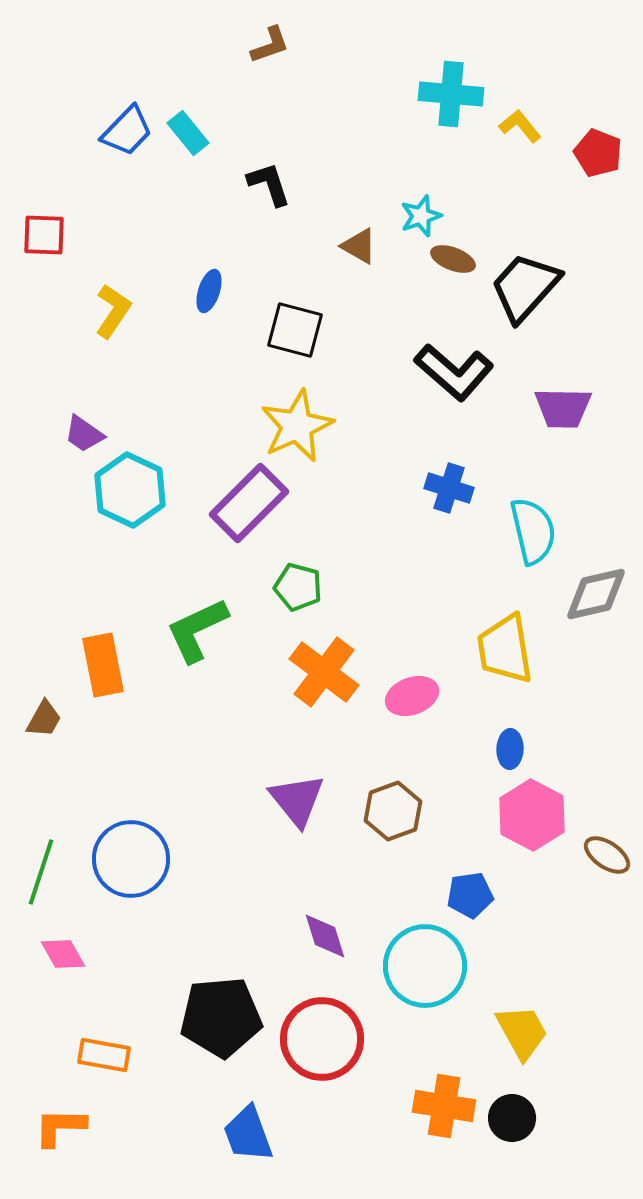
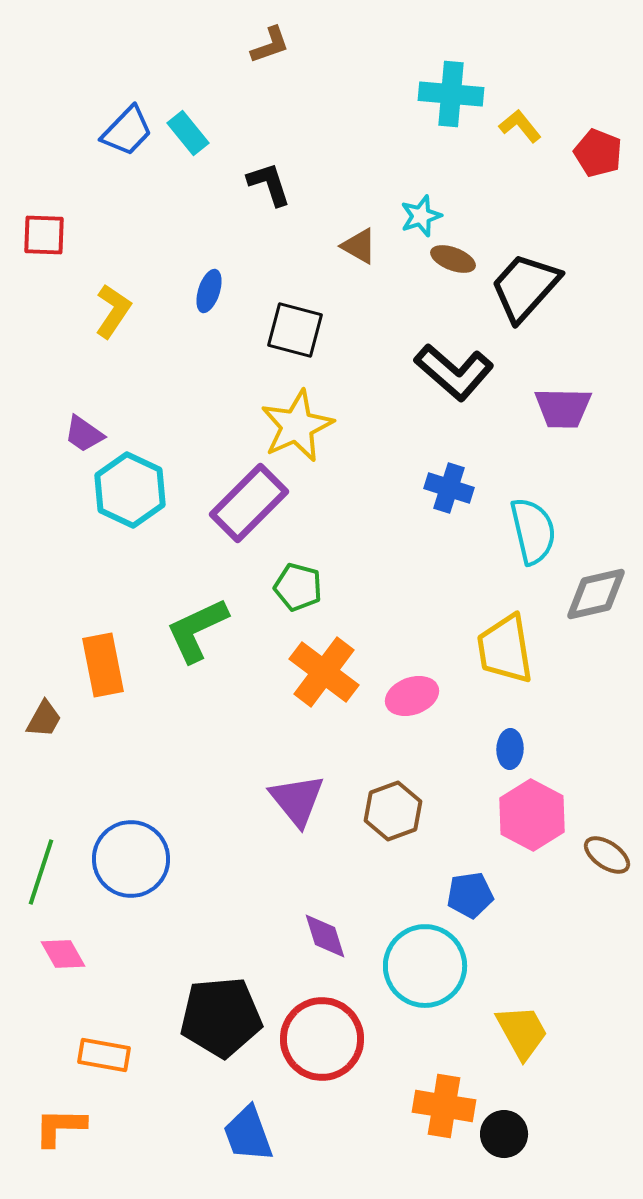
black circle at (512, 1118): moved 8 px left, 16 px down
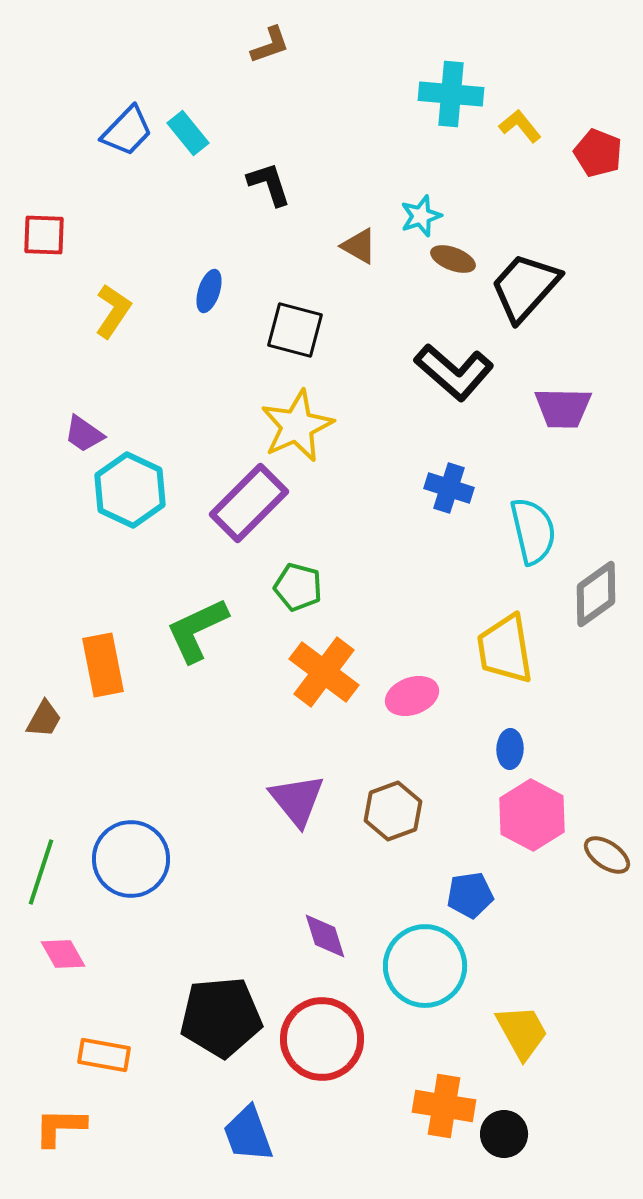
gray diamond at (596, 594): rotated 22 degrees counterclockwise
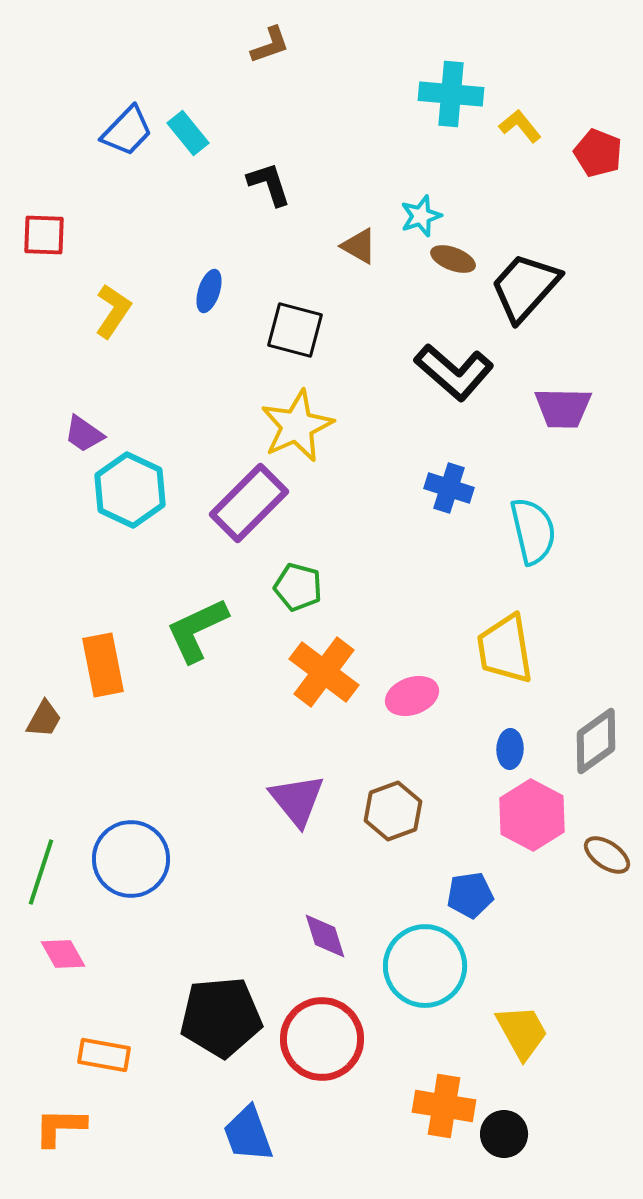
gray diamond at (596, 594): moved 147 px down
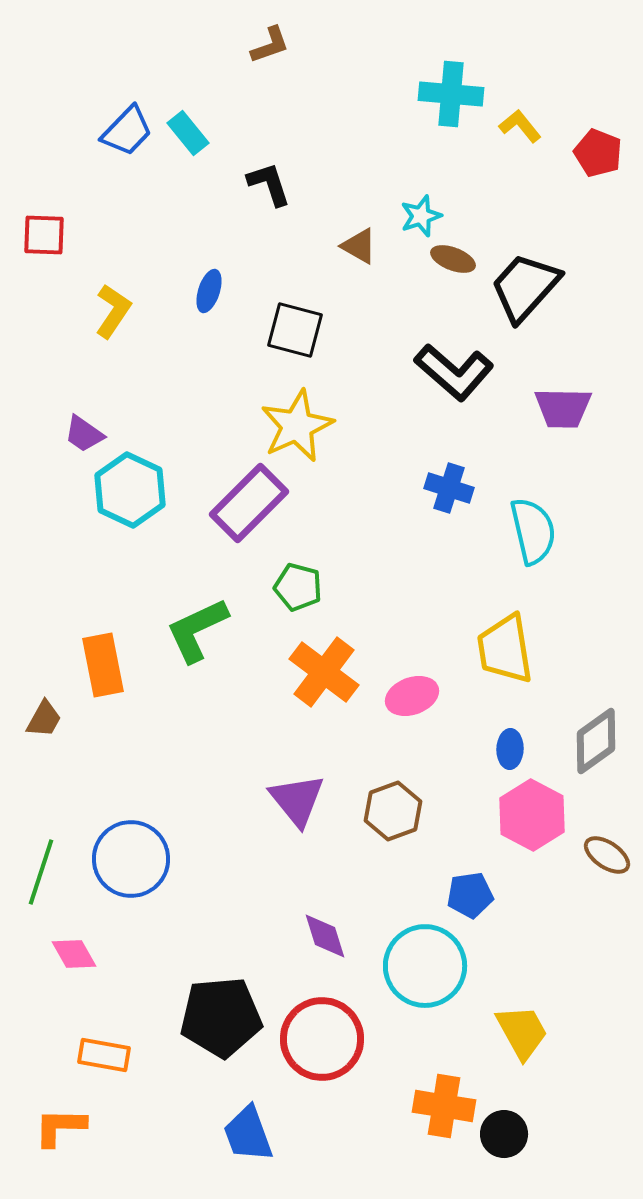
pink diamond at (63, 954): moved 11 px right
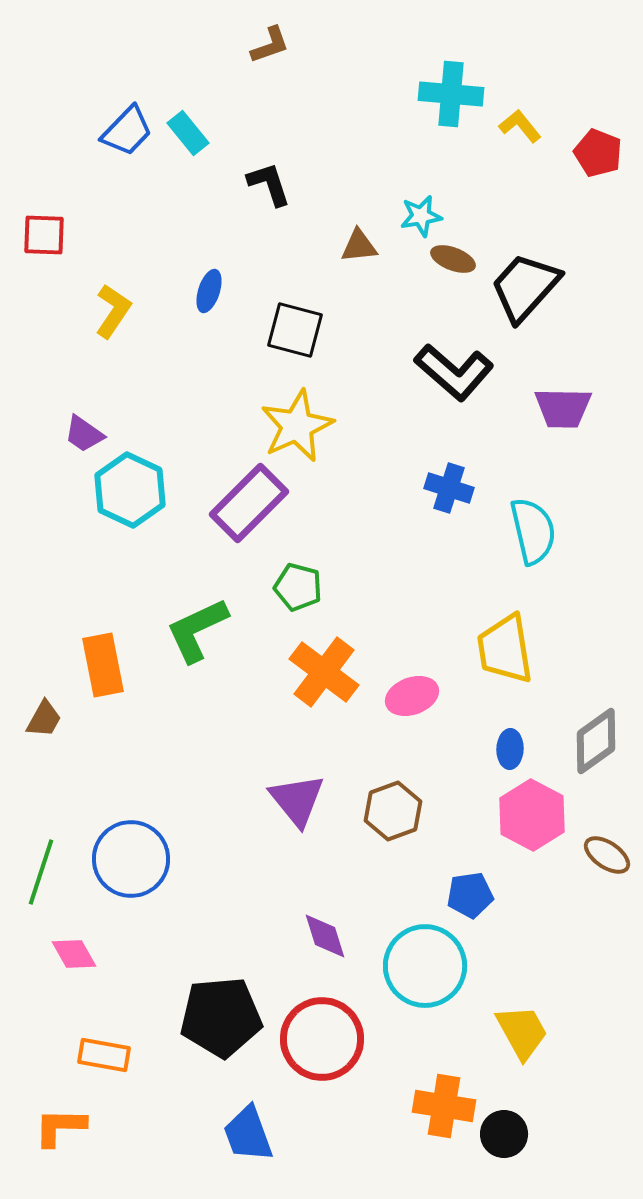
cyan star at (421, 216): rotated 9 degrees clockwise
brown triangle at (359, 246): rotated 36 degrees counterclockwise
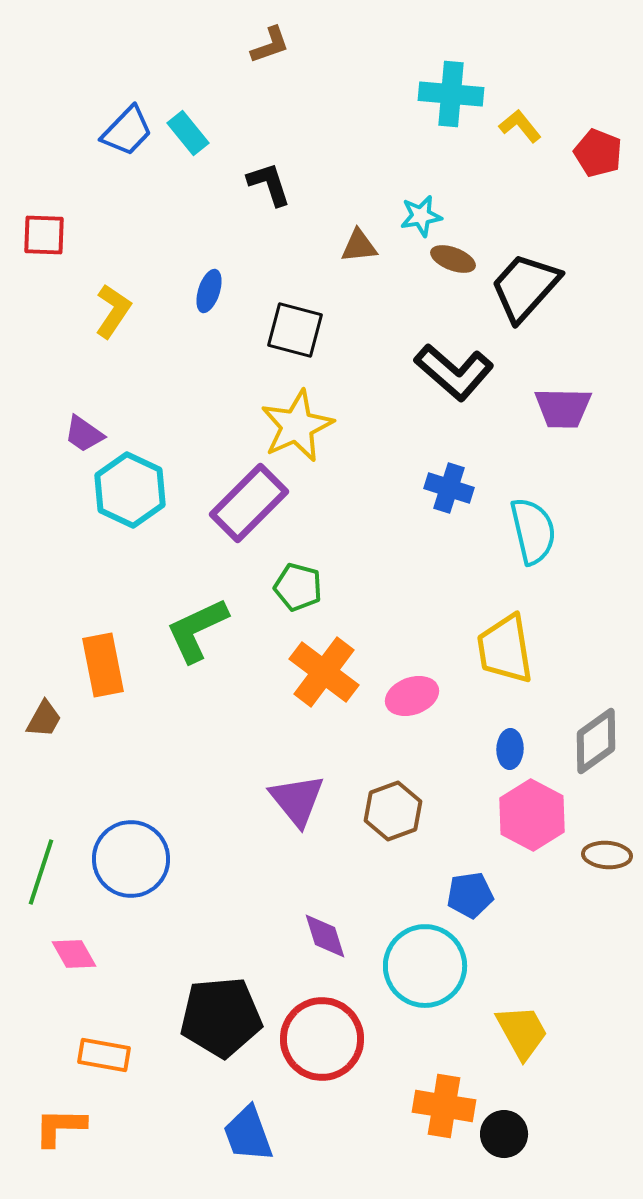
brown ellipse at (607, 855): rotated 30 degrees counterclockwise
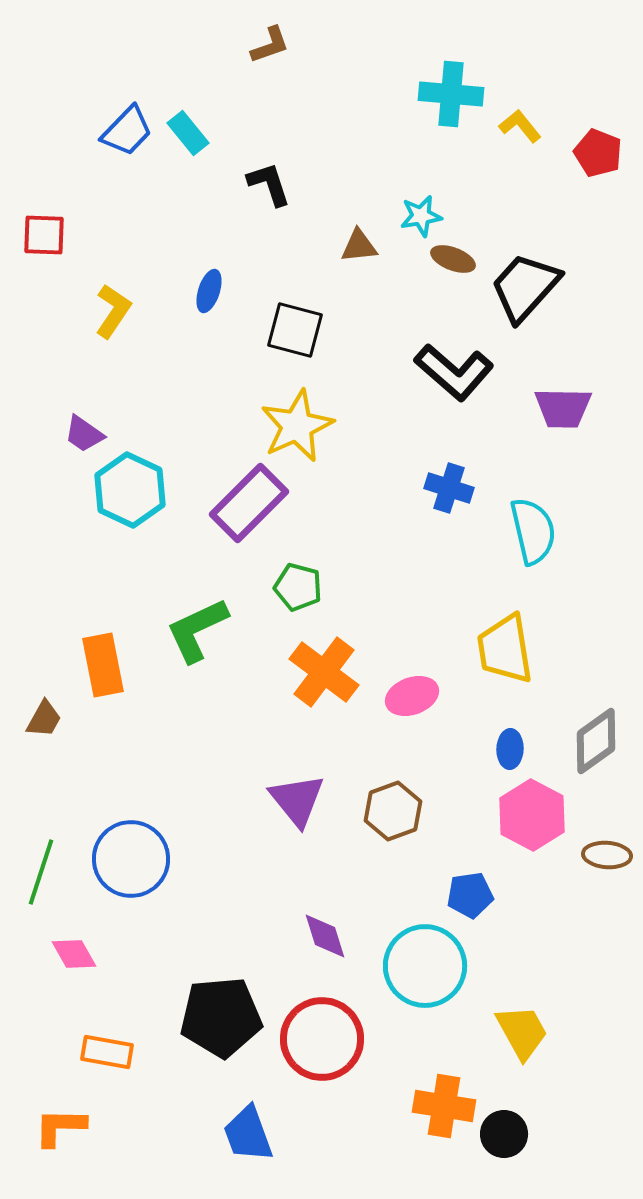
orange rectangle at (104, 1055): moved 3 px right, 3 px up
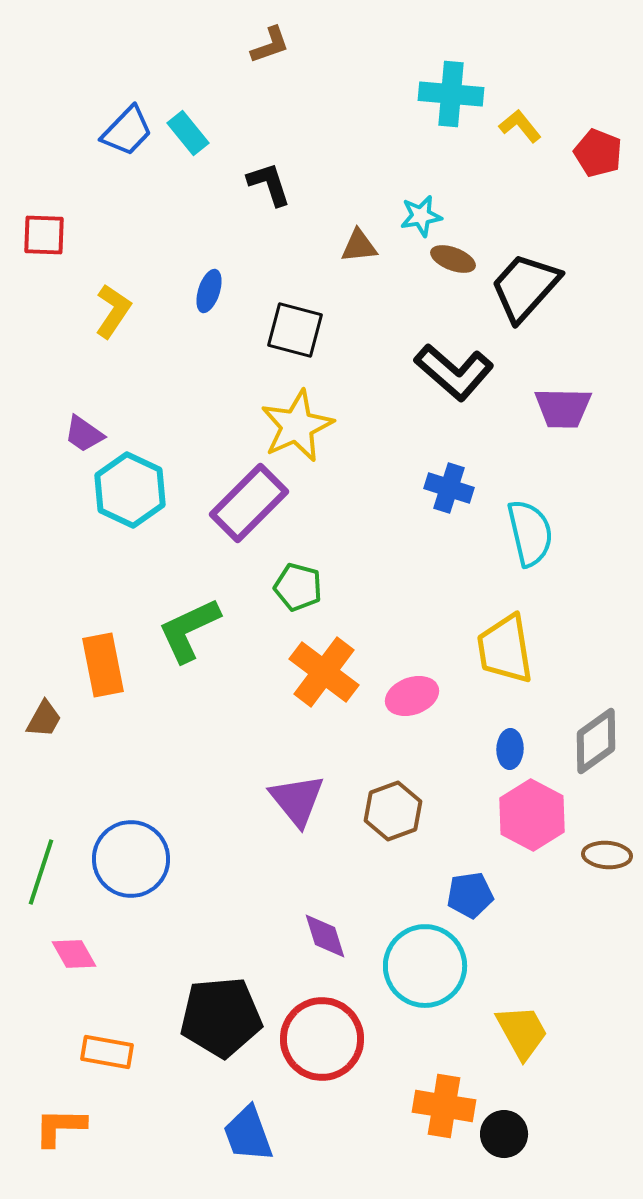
cyan semicircle at (533, 531): moved 3 px left, 2 px down
green L-shape at (197, 630): moved 8 px left
